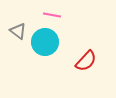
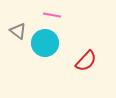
cyan circle: moved 1 px down
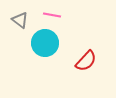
gray triangle: moved 2 px right, 11 px up
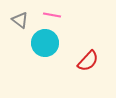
red semicircle: moved 2 px right
